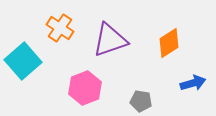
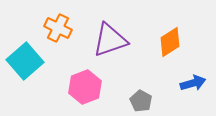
orange cross: moved 2 px left; rotated 8 degrees counterclockwise
orange diamond: moved 1 px right, 1 px up
cyan square: moved 2 px right
pink hexagon: moved 1 px up
gray pentagon: rotated 20 degrees clockwise
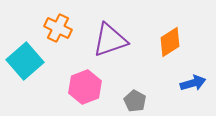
gray pentagon: moved 6 px left
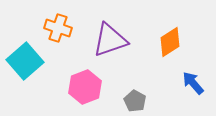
orange cross: rotated 8 degrees counterclockwise
blue arrow: rotated 115 degrees counterclockwise
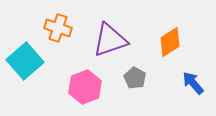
gray pentagon: moved 23 px up
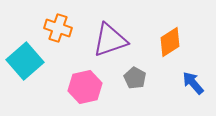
pink hexagon: rotated 8 degrees clockwise
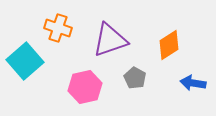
orange diamond: moved 1 px left, 3 px down
blue arrow: rotated 40 degrees counterclockwise
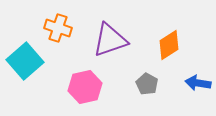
gray pentagon: moved 12 px right, 6 px down
blue arrow: moved 5 px right
